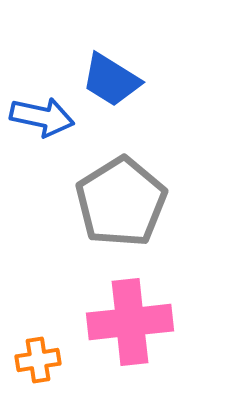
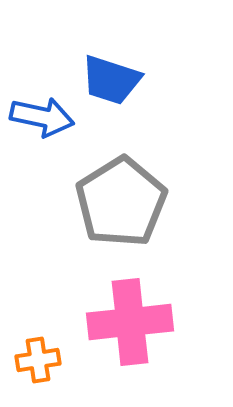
blue trapezoid: rotated 14 degrees counterclockwise
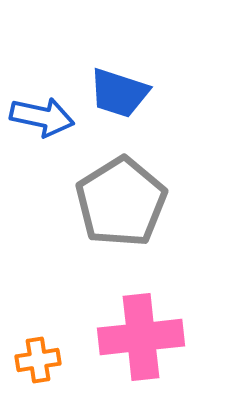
blue trapezoid: moved 8 px right, 13 px down
pink cross: moved 11 px right, 15 px down
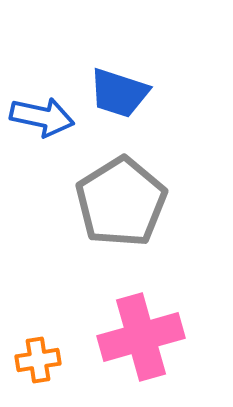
pink cross: rotated 10 degrees counterclockwise
